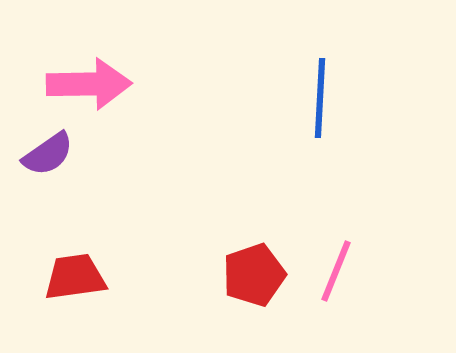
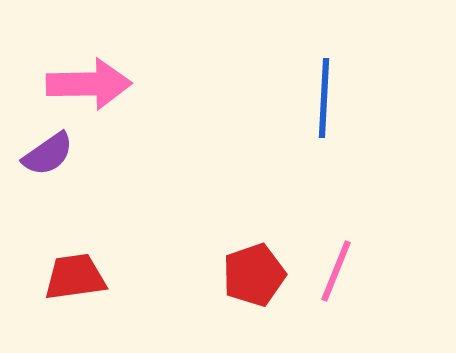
blue line: moved 4 px right
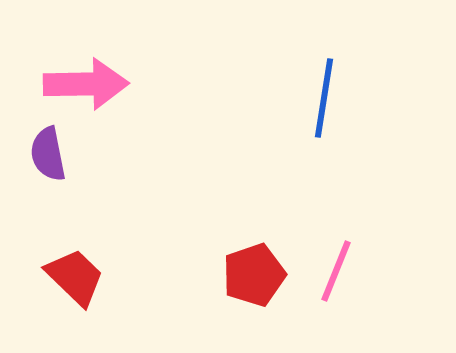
pink arrow: moved 3 px left
blue line: rotated 6 degrees clockwise
purple semicircle: rotated 114 degrees clockwise
red trapezoid: rotated 52 degrees clockwise
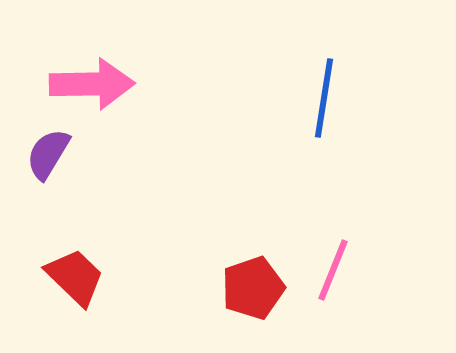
pink arrow: moved 6 px right
purple semicircle: rotated 42 degrees clockwise
pink line: moved 3 px left, 1 px up
red pentagon: moved 1 px left, 13 px down
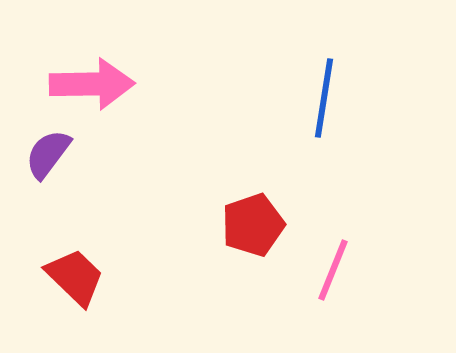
purple semicircle: rotated 6 degrees clockwise
red pentagon: moved 63 px up
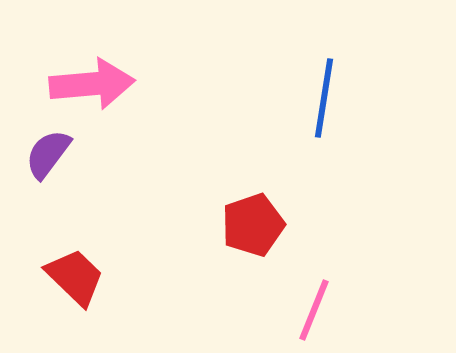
pink arrow: rotated 4 degrees counterclockwise
pink line: moved 19 px left, 40 px down
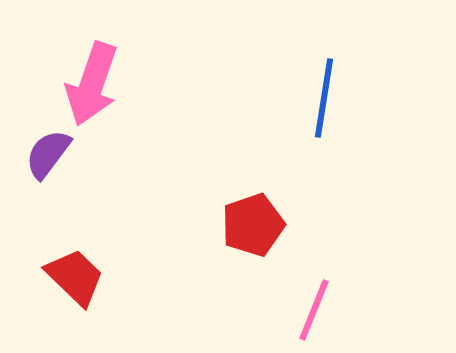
pink arrow: rotated 114 degrees clockwise
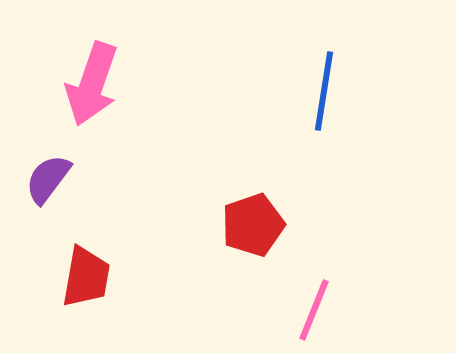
blue line: moved 7 px up
purple semicircle: moved 25 px down
red trapezoid: moved 11 px right; rotated 56 degrees clockwise
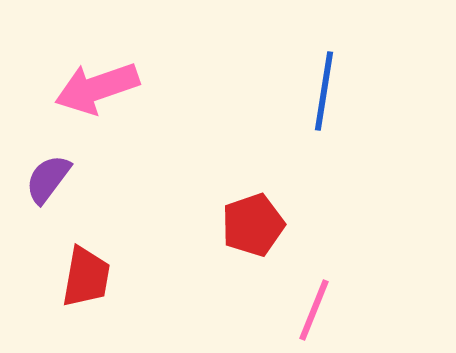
pink arrow: moved 5 px right, 4 px down; rotated 52 degrees clockwise
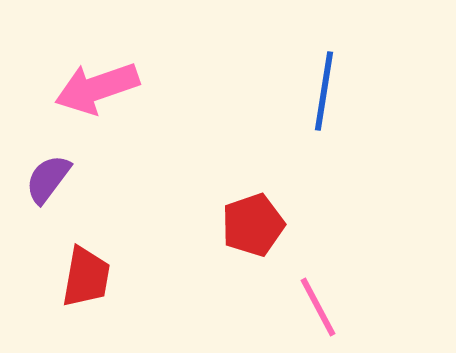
pink line: moved 4 px right, 3 px up; rotated 50 degrees counterclockwise
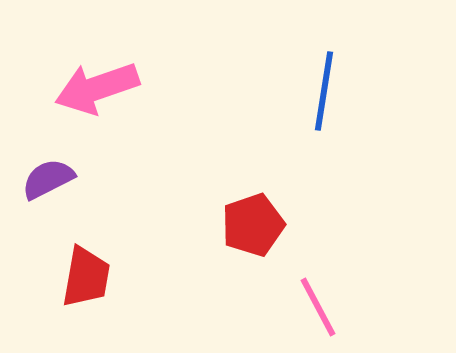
purple semicircle: rotated 26 degrees clockwise
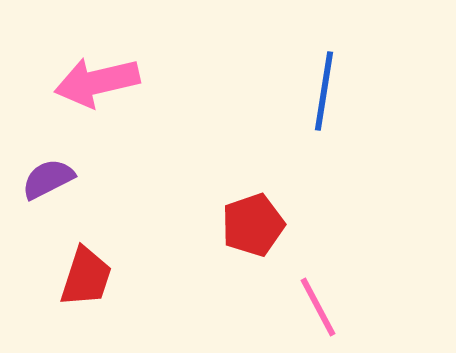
pink arrow: moved 6 px up; rotated 6 degrees clockwise
red trapezoid: rotated 8 degrees clockwise
